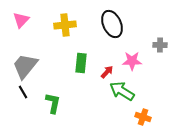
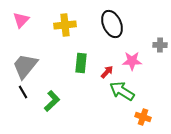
green L-shape: moved 1 px left, 2 px up; rotated 35 degrees clockwise
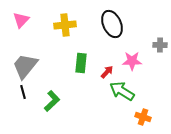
black line: rotated 16 degrees clockwise
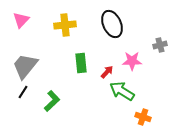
gray cross: rotated 16 degrees counterclockwise
green rectangle: rotated 12 degrees counterclockwise
black line: rotated 48 degrees clockwise
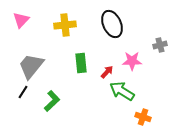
gray trapezoid: moved 6 px right
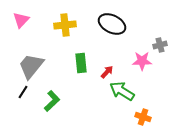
black ellipse: rotated 40 degrees counterclockwise
pink star: moved 10 px right
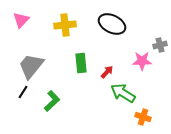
green arrow: moved 1 px right, 2 px down
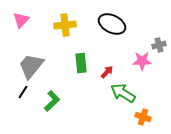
gray cross: moved 1 px left
